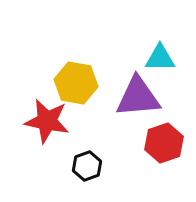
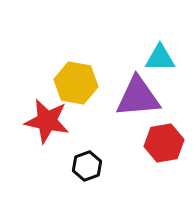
red hexagon: rotated 9 degrees clockwise
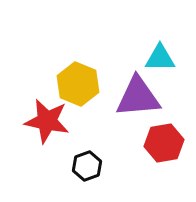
yellow hexagon: moved 2 px right, 1 px down; rotated 12 degrees clockwise
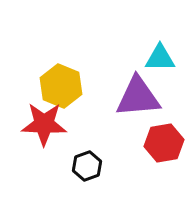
yellow hexagon: moved 17 px left, 2 px down
red star: moved 3 px left, 3 px down; rotated 9 degrees counterclockwise
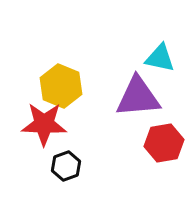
cyan triangle: rotated 12 degrees clockwise
black hexagon: moved 21 px left
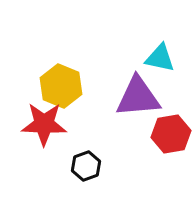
red hexagon: moved 7 px right, 9 px up
black hexagon: moved 20 px right
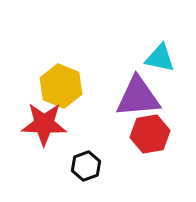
red hexagon: moved 21 px left
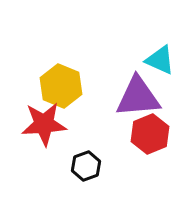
cyan triangle: moved 2 px down; rotated 12 degrees clockwise
red star: rotated 6 degrees counterclockwise
red hexagon: rotated 12 degrees counterclockwise
